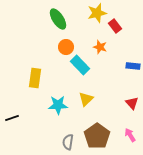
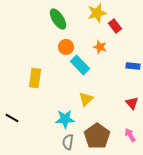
cyan star: moved 7 px right, 14 px down
black line: rotated 48 degrees clockwise
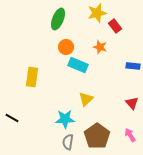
green ellipse: rotated 55 degrees clockwise
cyan rectangle: moved 2 px left; rotated 24 degrees counterclockwise
yellow rectangle: moved 3 px left, 1 px up
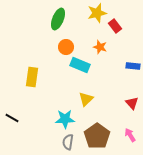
cyan rectangle: moved 2 px right
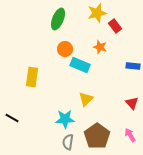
orange circle: moved 1 px left, 2 px down
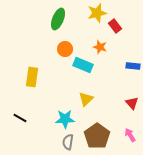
cyan rectangle: moved 3 px right
black line: moved 8 px right
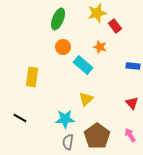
orange circle: moved 2 px left, 2 px up
cyan rectangle: rotated 18 degrees clockwise
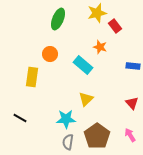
orange circle: moved 13 px left, 7 px down
cyan star: moved 1 px right
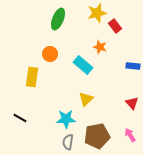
brown pentagon: rotated 25 degrees clockwise
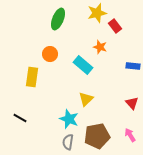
cyan star: moved 3 px right; rotated 24 degrees clockwise
